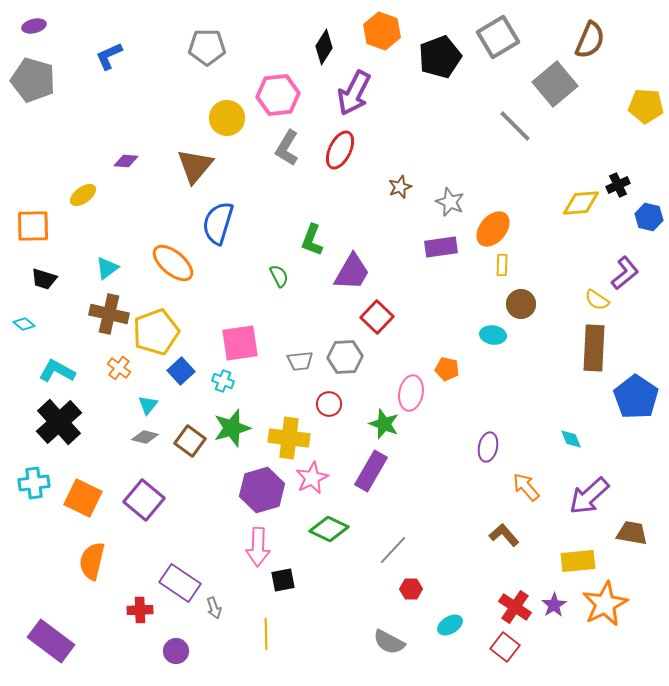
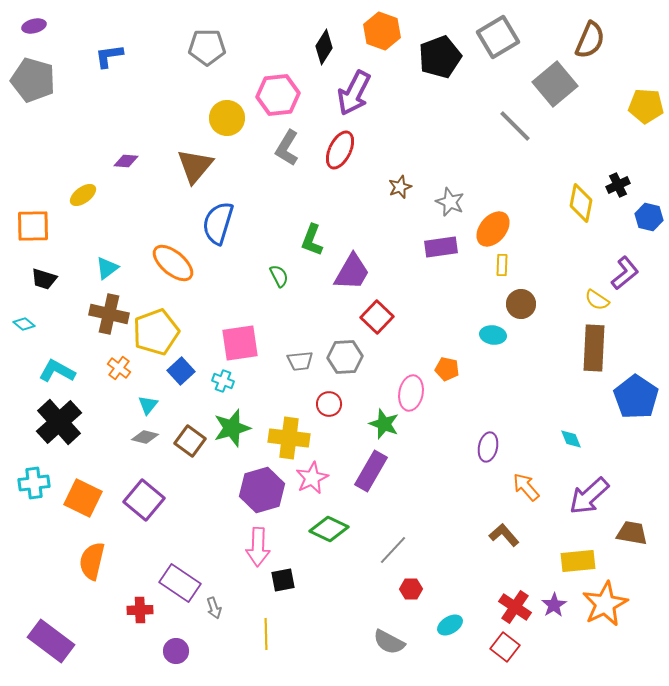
blue L-shape at (109, 56): rotated 16 degrees clockwise
yellow diamond at (581, 203): rotated 75 degrees counterclockwise
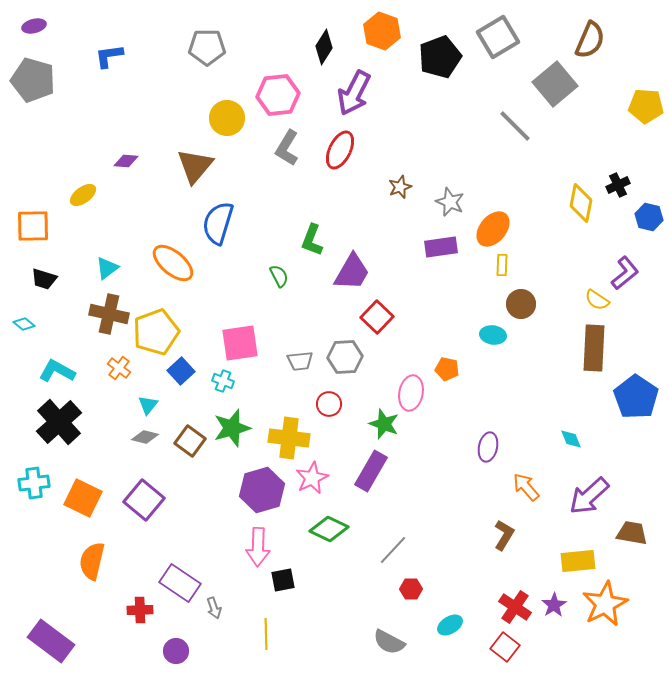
brown L-shape at (504, 535): rotated 72 degrees clockwise
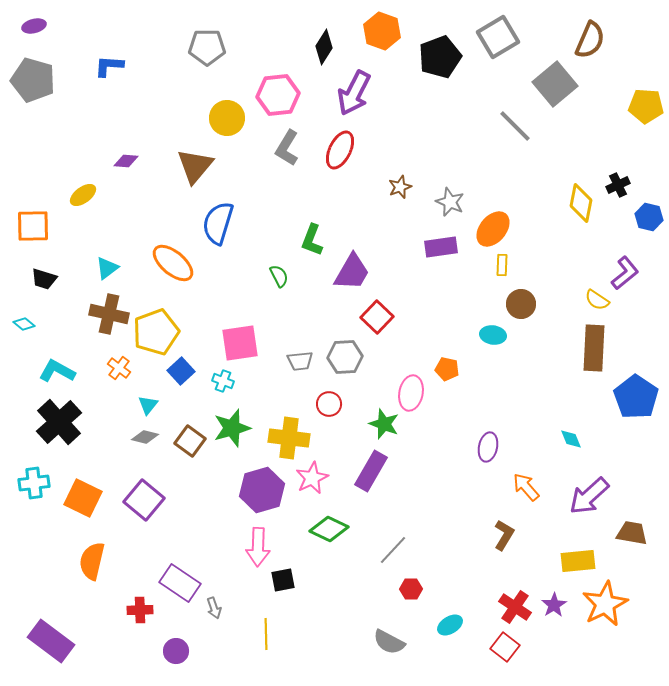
blue L-shape at (109, 56): moved 10 px down; rotated 12 degrees clockwise
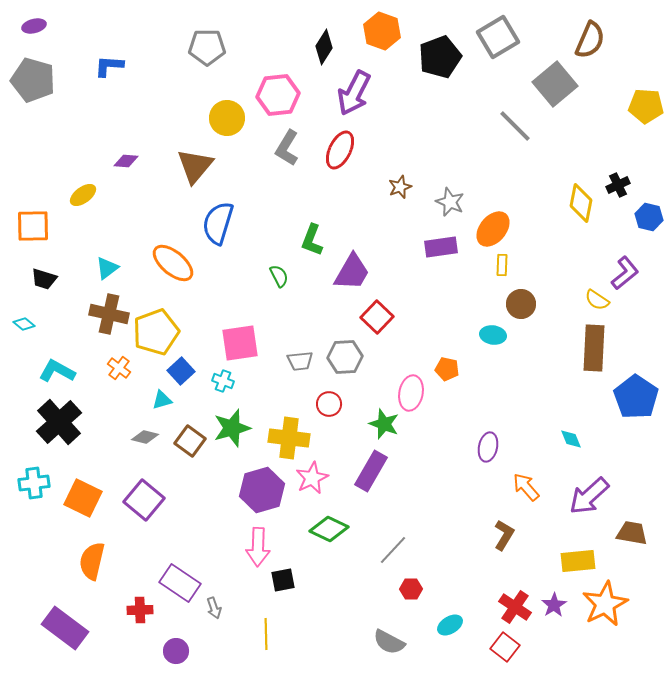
cyan triangle at (148, 405): moved 14 px right, 5 px up; rotated 35 degrees clockwise
purple rectangle at (51, 641): moved 14 px right, 13 px up
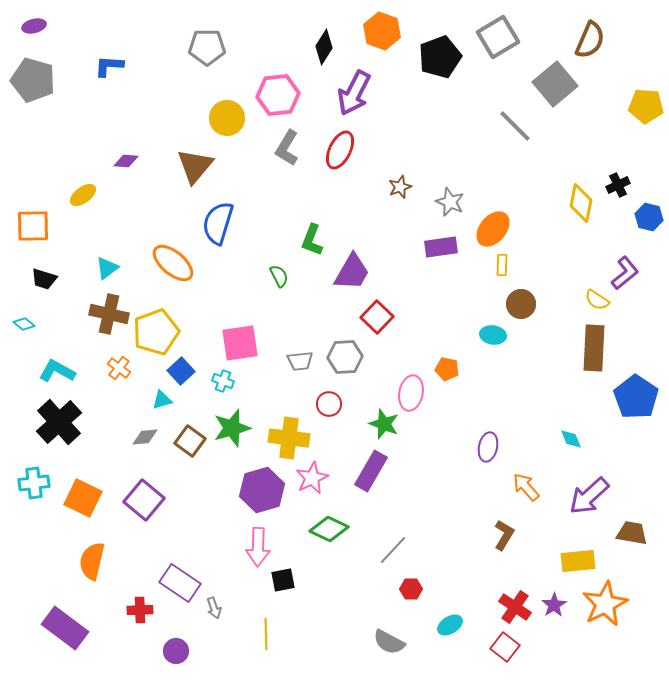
gray diamond at (145, 437): rotated 20 degrees counterclockwise
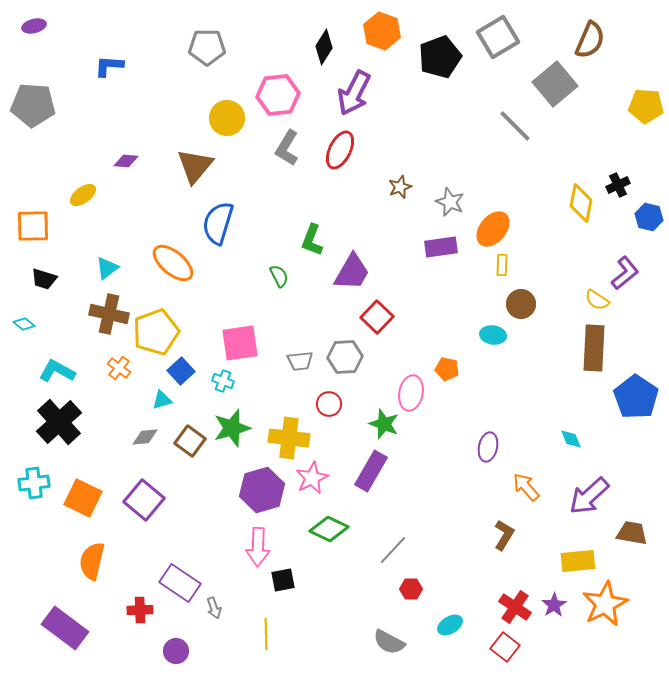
gray pentagon at (33, 80): moved 25 px down; rotated 12 degrees counterclockwise
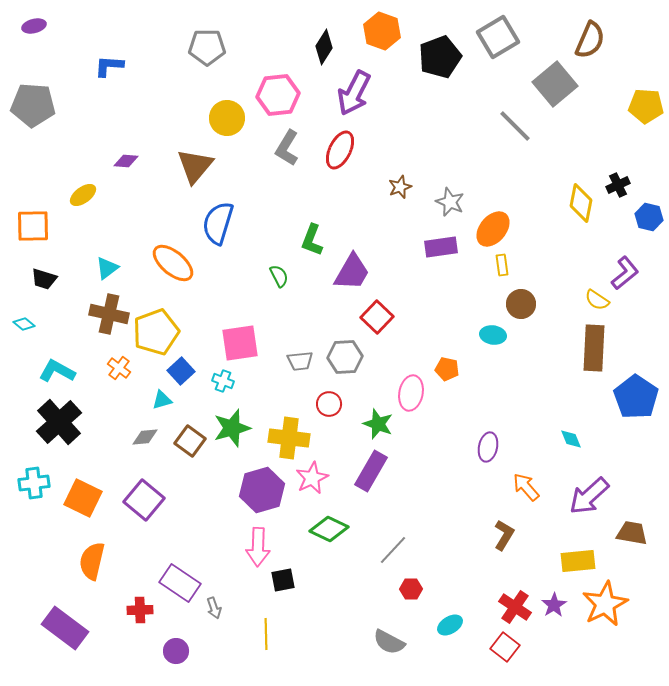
yellow rectangle at (502, 265): rotated 10 degrees counterclockwise
green star at (384, 424): moved 6 px left
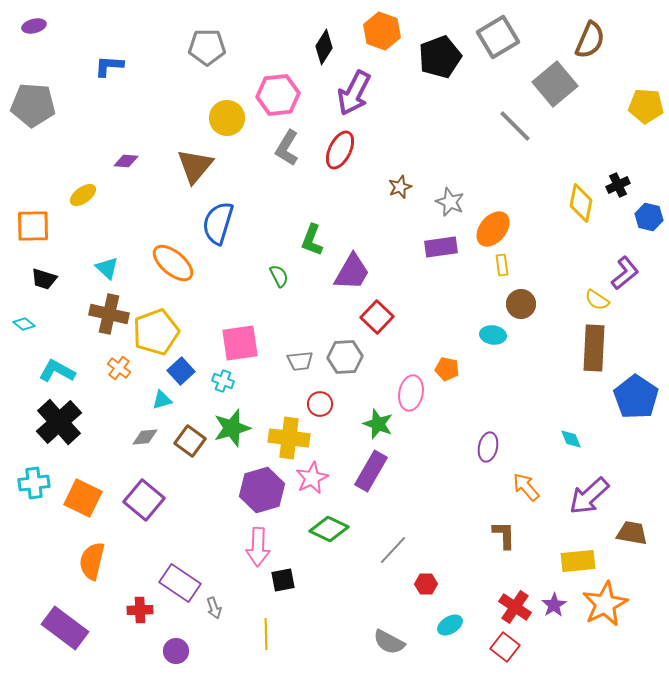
cyan triangle at (107, 268): rotated 40 degrees counterclockwise
red circle at (329, 404): moved 9 px left
brown L-shape at (504, 535): rotated 32 degrees counterclockwise
red hexagon at (411, 589): moved 15 px right, 5 px up
